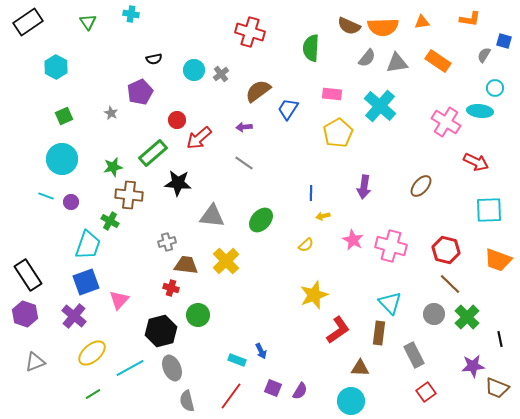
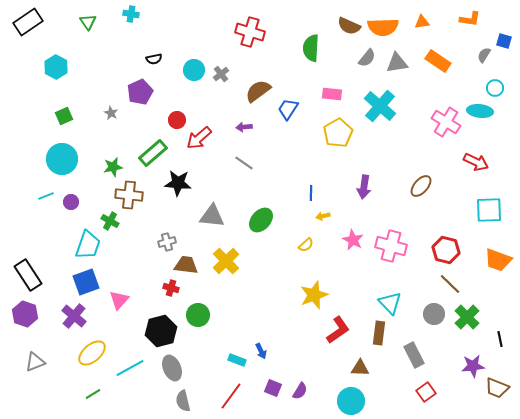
cyan line at (46, 196): rotated 42 degrees counterclockwise
gray semicircle at (187, 401): moved 4 px left
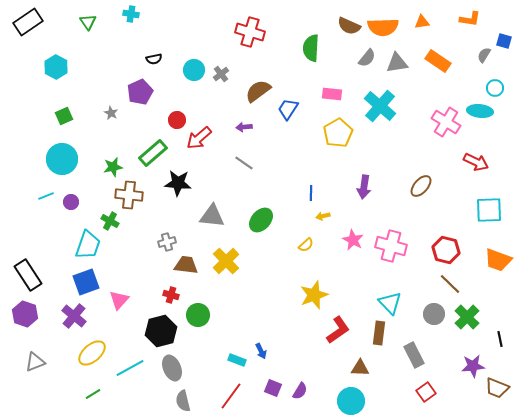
red cross at (171, 288): moved 7 px down
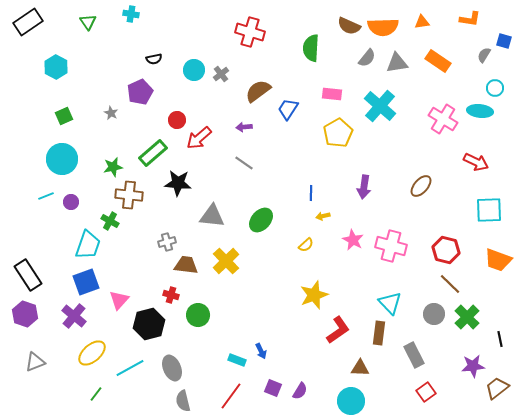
pink cross at (446, 122): moved 3 px left, 3 px up
black hexagon at (161, 331): moved 12 px left, 7 px up
brown trapezoid at (497, 388): rotated 120 degrees clockwise
green line at (93, 394): moved 3 px right; rotated 21 degrees counterclockwise
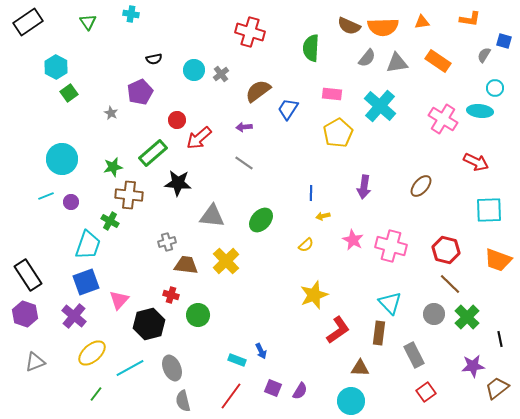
green square at (64, 116): moved 5 px right, 23 px up; rotated 12 degrees counterclockwise
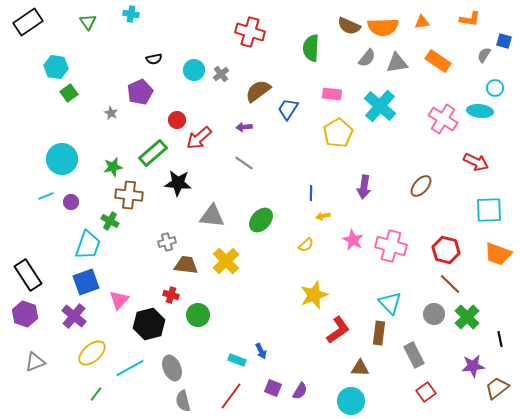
cyan hexagon at (56, 67): rotated 20 degrees counterclockwise
orange trapezoid at (498, 260): moved 6 px up
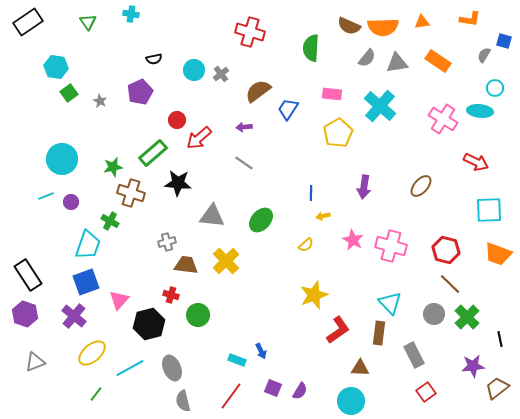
gray star at (111, 113): moved 11 px left, 12 px up
brown cross at (129, 195): moved 2 px right, 2 px up; rotated 12 degrees clockwise
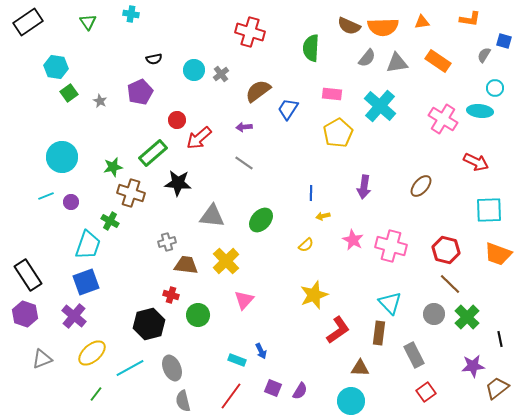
cyan circle at (62, 159): moved 2 px up
pink triangle at (119, 300): moved 125 px right
gray triangle at (35, 362): moved 7 px right, 3 px up
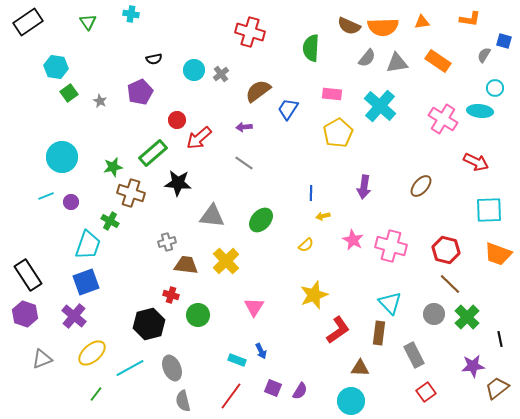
pink triangle at (244, 300): moved 10 px right, 7 px down; rotated 10 degrees counterclockwise
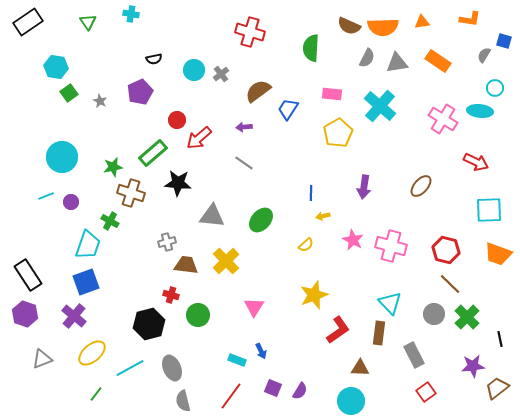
gray semicircle at (367, 58): rotated 12 degrees counterclockwise
